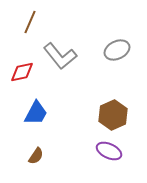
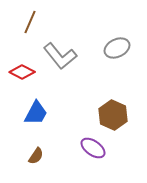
gray ellipse: moved 2 px up
red diamond: rotated 40 degrees clockwise
brown hexagon: rotated 12 degrees counterclockwise
purple ellipse: moved 16 px left, 3 px up; rotated 10 degrees clockwise
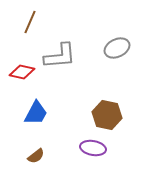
gray L-shape: rotated 56 degrees counterclockwise
red diamond: rotated 15 degrees counterclockwise
brown hexagon: moved 6 px left; rotated 12 degrees counterclockwise
purple ellipse: rotated 25 degrees counterclockwise
brown semicircle: rotated 18 degrees clockwise
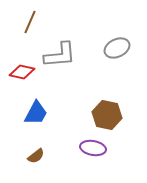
gray L-shape: moved 1 px up
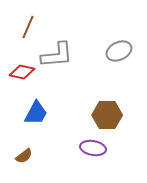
brown line: moved 2 px left, 5 px down
gray ellipse: moved 2 px right, 3 px down
gray L-shape: moved 3 px left
brown hexagon: rotated 12 degrees counterclockwise
brown semicircle: moved 12 px left
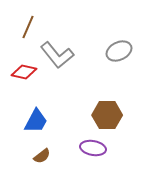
gray L-shape: rotated 56 degrees clockwise
red diamond: moved 2 px right
blue trapezoid: moved 8 px down
brown semicircle: moved 18 px right
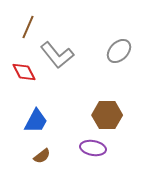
gray ellipse: rotated 20 degrees counterclockwise
red diamond: rotated 50 degrees clockwise
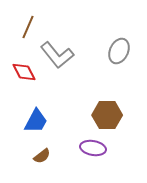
gray ellipse: rotated 20 degrees counterclockwise
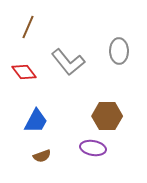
gray ellipse: rotated 25 degrees counterclockwise
gray L-shape: moved 11 px right, 7 px down
red diamond: rotated 10 degrees counterclockwise
brown hexagon: moved 1 px down
brown semicircle: rotated 18 degrees clockwise
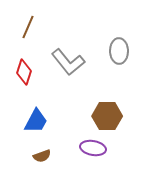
red diamond: rotated 55 degrees clockwise
